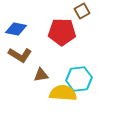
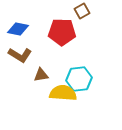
blue diamond: moved 2 px right
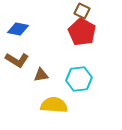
brown square: rotated 35 degrees counterclockwise
red pentagon: moved 20 px right; rotated 28 degrees clockwise
brown L-shape: moved 3 px left, 5 px down
yellow semicircle: moved 9 px left, 12 px down
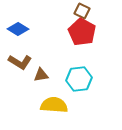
blue diamond: rotated 20 degrees clockwise
brown L-shape: moved 3 px right, 2 px down
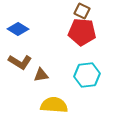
red pentagon: rotated 24 degrees counterclockwise
cyan hexagon: moved 8 px right, 4 px up
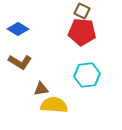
brown triangle: moved 14 px down
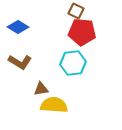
brown square: moved 6 px left
blue diamond: moved 2 px up
cyan hexagon: moved 14 px left, 12 px up
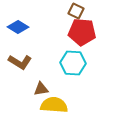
cyan hexagon: rotated 10 degrees clockwise
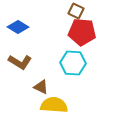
brown triangle: moved 2 px up; rotated 35 degrees clockwise
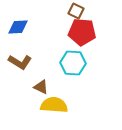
blue diamond: rotated 35 degrees counterclockwise
